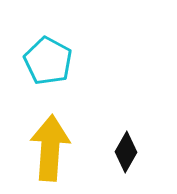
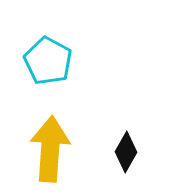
yellow arrow: moved 1 px down
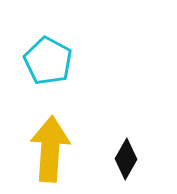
black diamond: moved 7 px down
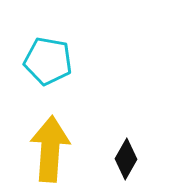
cyan pentagon: rotated 18 degrees counterclockwise
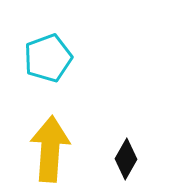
cyan pentagon: moved 3 px up; rotated 30 degrees counterclockwise
